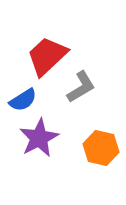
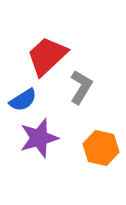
gray L-shape: rotated 28 degrees counterclockwise
purple star: rotated 12 degrees clockwise
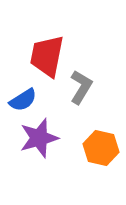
red trapezoid: rotated 36 degrees counterclockwise
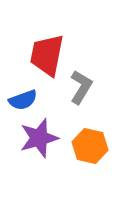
red trapezoid: moved 1 px up
blue semicircle: rotated 12 degrees clockwise
orange hexagon: moved 11 px left, 2 px up
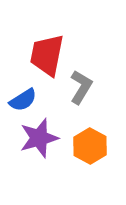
blue semicircle: rotated 12 degrees counterclockwise
orange hexagon: rotated 16 degrees clockwise
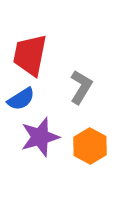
red trapezoid: moved 17 px left
blue semicircle: moved 2 px left, 1 px up
purple star: moved 1 px right, 1 px up
